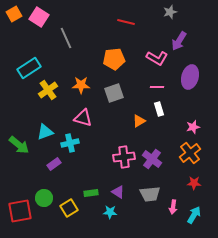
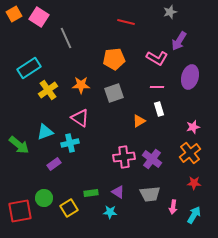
pink triangle: moved 3 px left; rotated 18 degrees clockwise
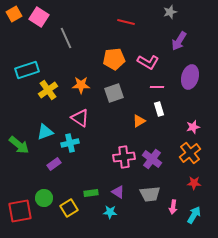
pink L-shape: moved 9 px left, 4 px down
cyan rectangle: moved 2 px left, 2 px down; rotated 15 degrees clockwise
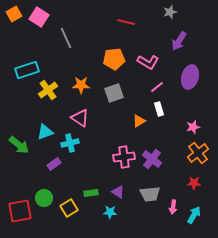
pink line: rotated 40 degrees counterclockwise
orange cross: moved 8 px right
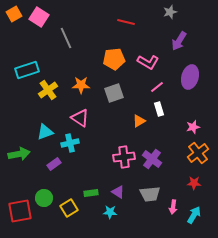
green arrow: moved 9 px down; rotated 50 degrees counterclockwise
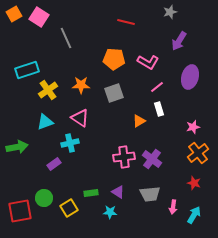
orange pentagon: rotated 10 degrees clockwise
cyan triangle: moved 10 px up
green arrow: moved 2 px left, 7 px up
red star: rotated 16 degrees clockwise
